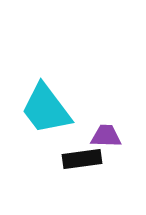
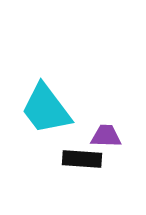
black rectangle: rotated 12 degrees clockwise
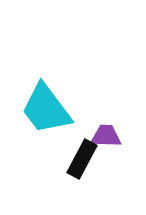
black rectangle: rotated 66 degrees counterclockwise
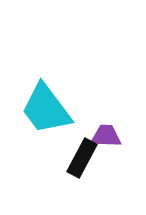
black rectangle: moved 1 px up
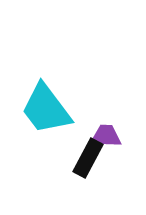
black rectangle: moved 6 px right
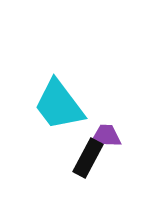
cyan trapezoid: moved 13 px right, 4 px up
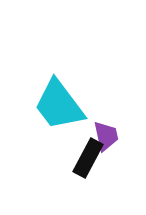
purple trapezoid: rotated 76 degrees clockwise
